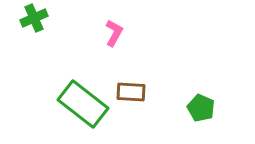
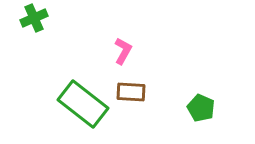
pink L-shape: moved 9 px right, 18 px down
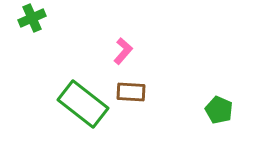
green cross: moved 2 px left
pink L-shape: rotated 12 degrees clockwise
green pentagon: moved 18 px right, 2 px down
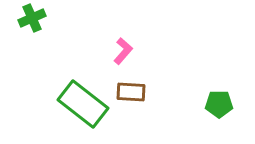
green pentagon: moved 6 px up; rotated 24 degrees counterclockwise
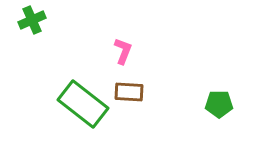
green cross: moved 2 px down
pink L-shape: rotated 20 degrees counterclockwise
brown rectangle: moved 2 px left
